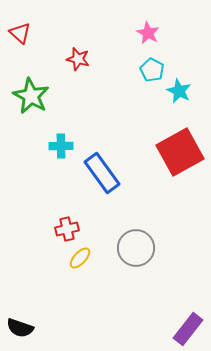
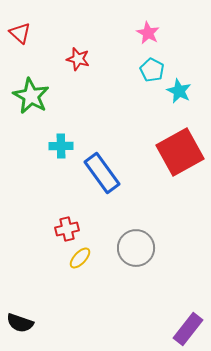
black semicircle: moved 5 px up
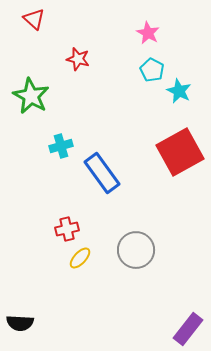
red triangle: moved 14 px right, 14 px up
cyan cross: rotated 15 degrees counterclockwise
gray circle: moved 2 px down
black semicircle: rotated 16 degrees counterclockwise
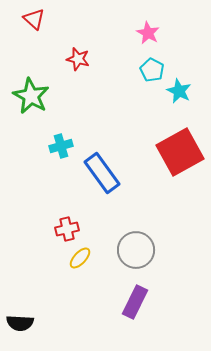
purple rectangle: moved 53 px left, 27 px up; rotated 12 degrees counterclockwise
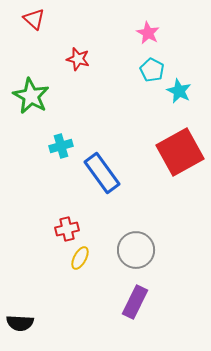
yellow ellipse: rotated 15 degrees counterclockwise
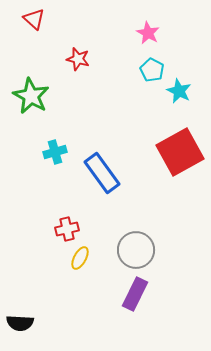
cyan cross: moved 6 px left, 6 px down
purple rectangle: moved 8 px up
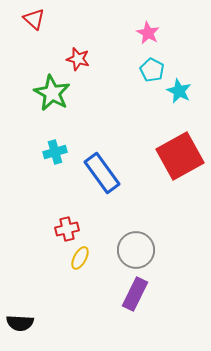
green star: moved 21 px right, 3 px up
red square: moved 4 px down
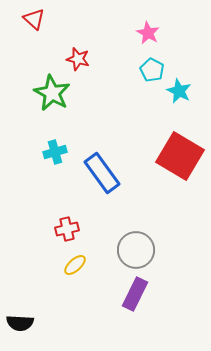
red square: rotated 30 degrees counterclockwise
yellow ellipse: moved 5 px left, 7 px down; rotated 20 degrees clockwise
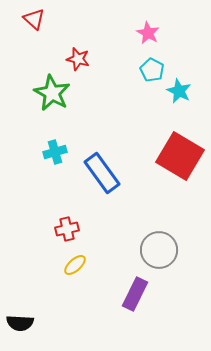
gray circle: moved 23 px right
